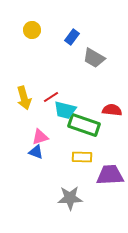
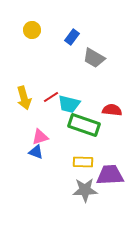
cyan trapezoid: moved 4 px right, 6 px up
yellow rectangle: moved 1 px right, 5 px down
gray star: moved 15 px right, 8 px up
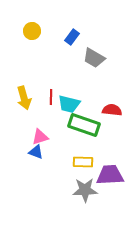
yellow circle: moved 1 px down
red line: rotated 56 degrees counterclockwise
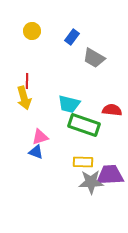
red line: moved 24 px left, 16 px up
gray star: moved 6 px right, 8 px up
